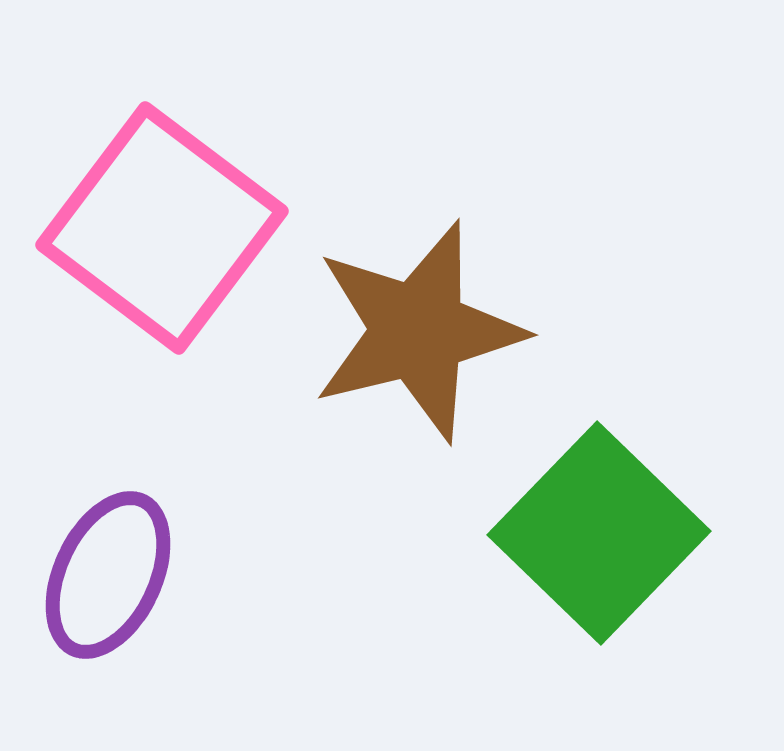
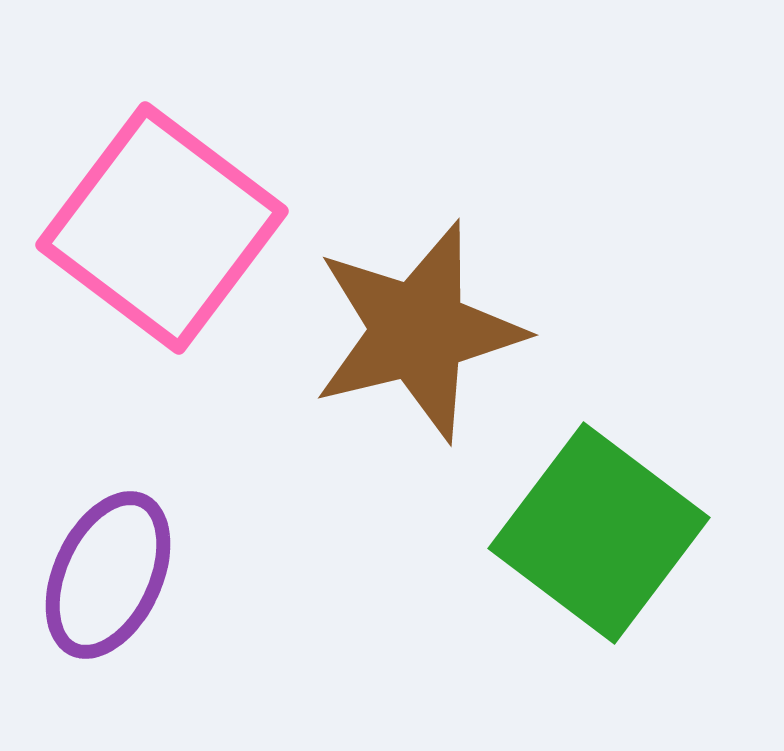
green square: rotated 7 degrees counterclockwise
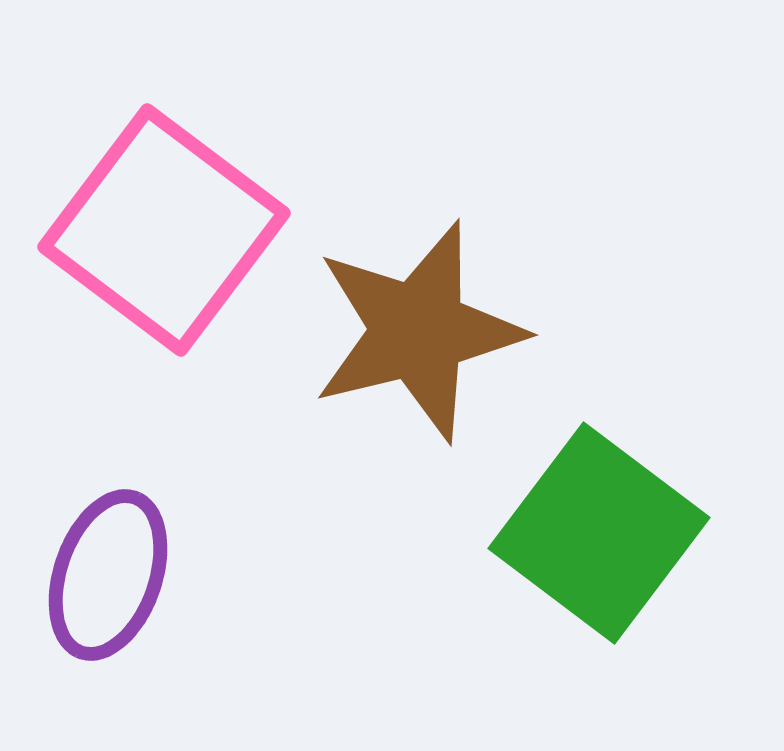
pink square: moved 2 px right, 2 px down
purple ellipse: rotated 6 degrees counterclockwise
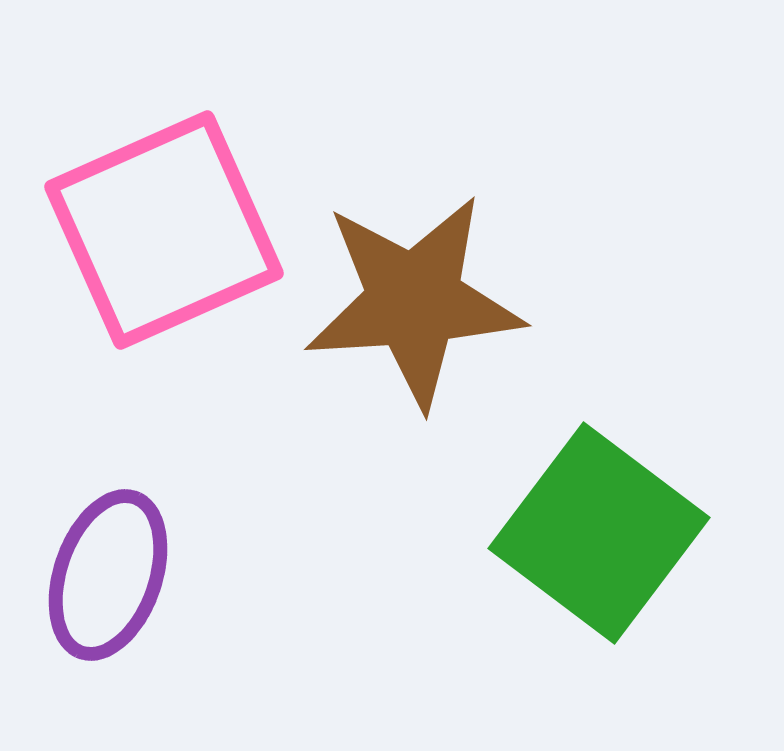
pink square: rotated 29 degrees clockwise
brown star: moved 4 px left, 30 px up; rotated 10 degrees clockwise
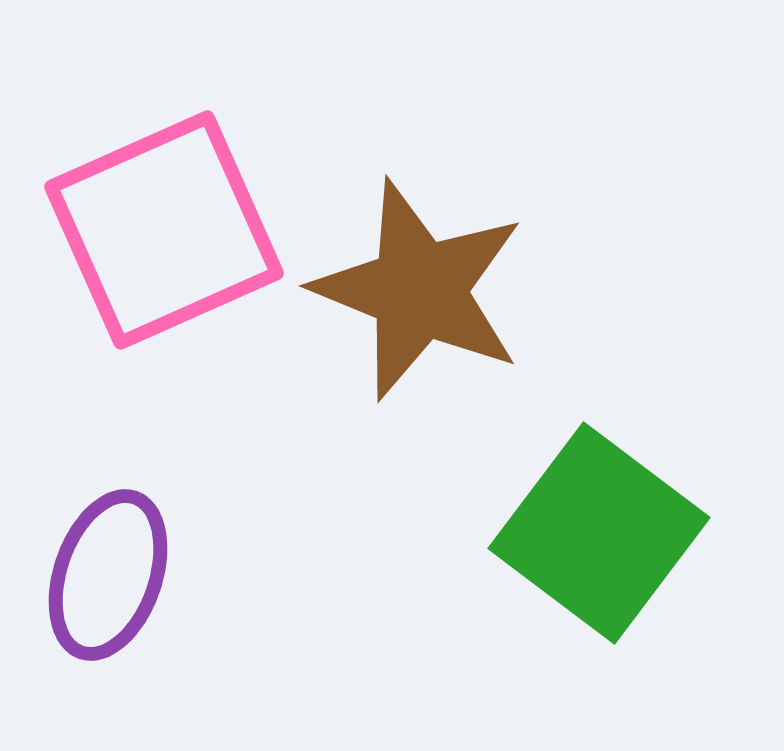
brown star: moved 5 px right, 11 px up; rotated 26 degrees clockwise
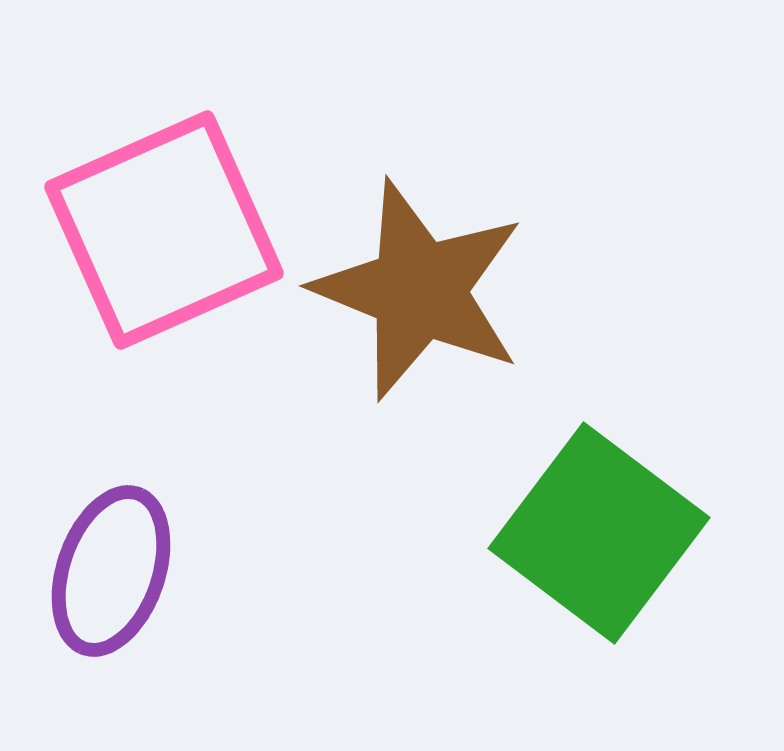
purple ellipse: moved 3 px right, 4 px up
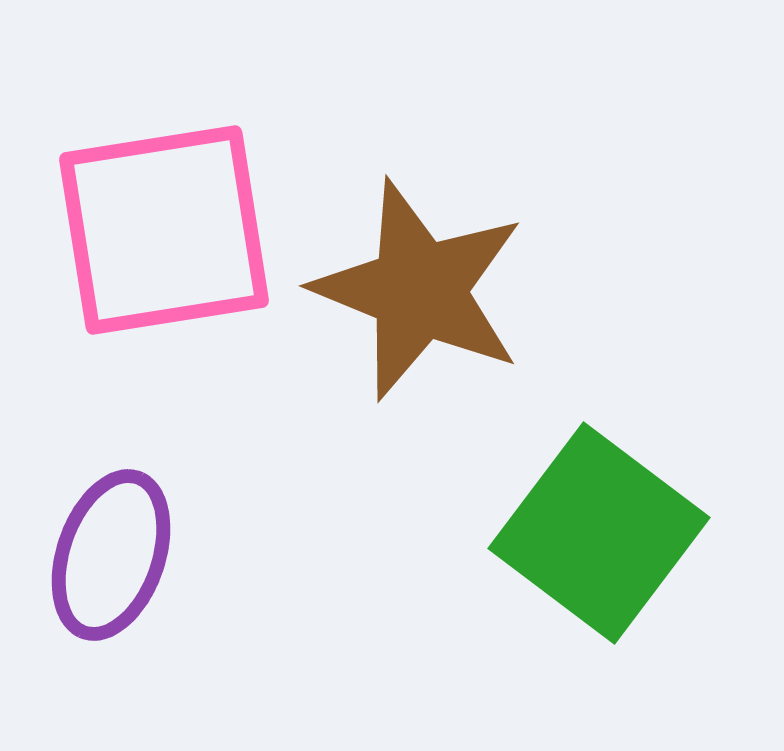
pink square: rotated 15 degrees clockwise
purple ellipse: moved 16 px up
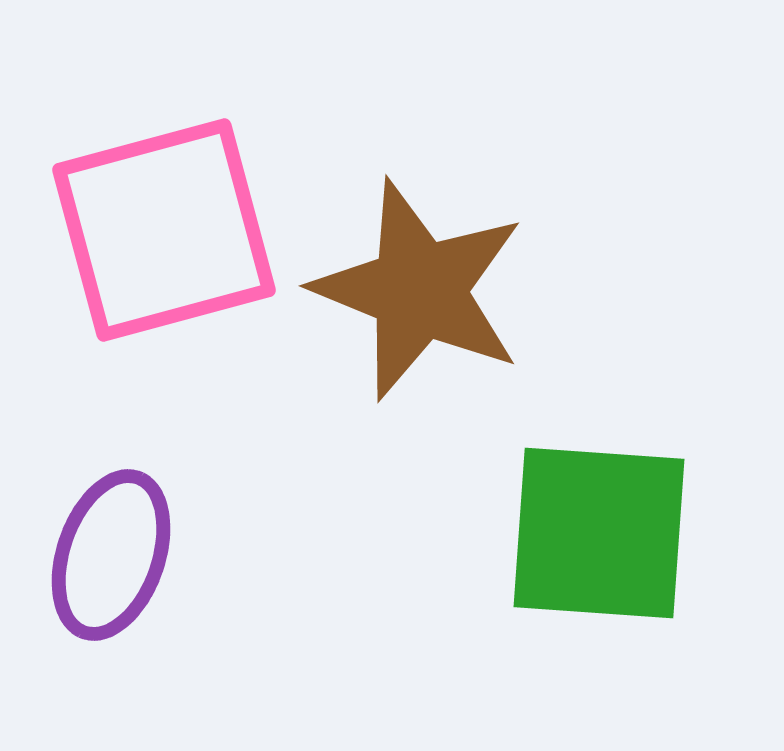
pink square: rotated 6 degrees counterclockwise
green square: rotated 33 degrees counterclockwise
